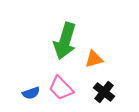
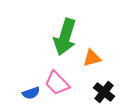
green arrow: moved 4 px up
orange triangle: moved 2 px left, 1 px up
pink trapezoid: moved 4 px left, 5 px up
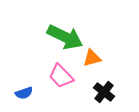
green arrow: rotated 81 degrees counterclockwise
pink trapezoid: moved 4 px right, 7 px up
blue semicircle: moved 7 px left
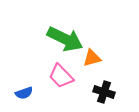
green arrow: moved 2 px down
black cross: rotated 20 degrees counterclockwise
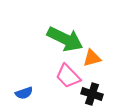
pink trapezoid: moved 7 px right
black cross: moved 12 px left, 2 px down
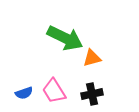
green arrow: moved 1 px up
pink trapezoid: moved 14 px left, 15 px down; rotated 12 degrees clockwise
black cross: rotated 30 degrees counterclockwise
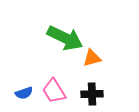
black cross: rotated 10 degrees clockwise
